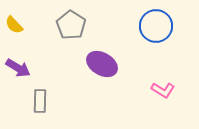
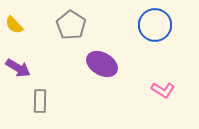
blue circle: moved 1 px left, 1 px up
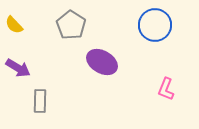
purple ellipse: moved 2 px up
pink L-shape: moved 3 px right, 1 px up; rotated 80 degrees clockwise
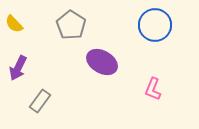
yellow semicircle: moved 1 px up
purple arrow: rotated 85 degrees clockwise
pink L-shape: moved 13 px left
gray rectangle: rotated 35 degrees clockwise
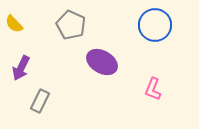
gray pentagon: rotated 8 degrees counterclockwise
purple arrow: moved 3 px right
gray rectangle: rotated 10 degrees counterclockwise
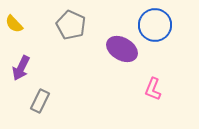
purple ellipse: moved 20 px right, 13 px up
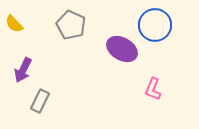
purple arrow: moved 2 px right, 2 px down
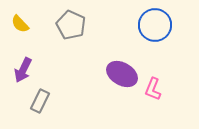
yellow semicircle: moved 6 px right
purple ellipse: moved 25 px down
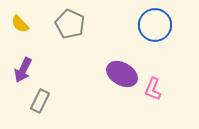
gray pentagon: moved 1 px left, 1 px up
